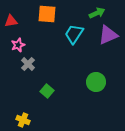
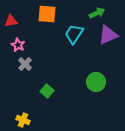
pink star: rotated 24 degrees counterclockwise
gray cross: moved 3 px left
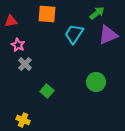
green arrow: rotated 14 degrees counterclockwise
